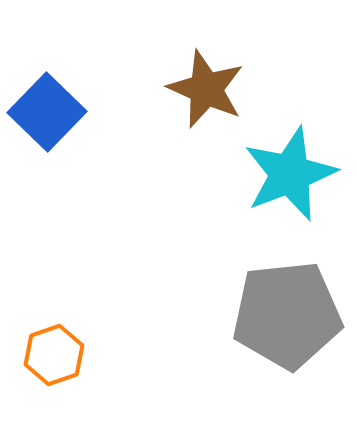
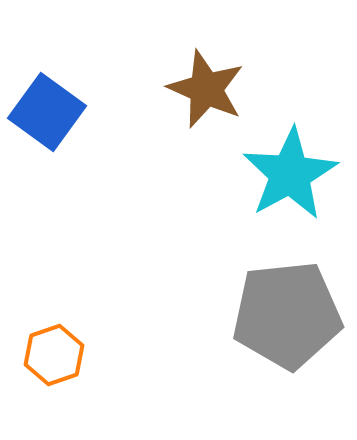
blue square: rotated 8 degrees counterclockwise
cyan star: rotated 8 degrees counterclockwise
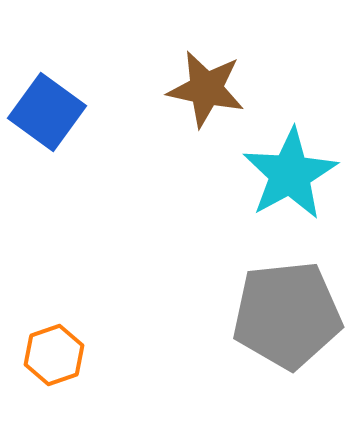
brown star: rotated 12 degrees counterclockwise
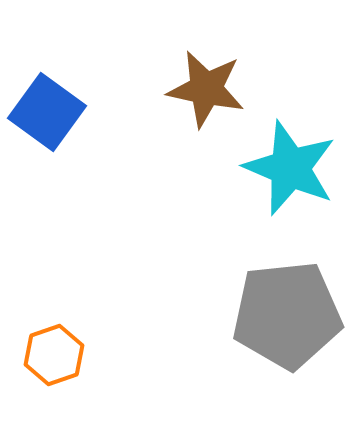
cyan star: moved 6 px up; rotated 20 degrees counterclockwise
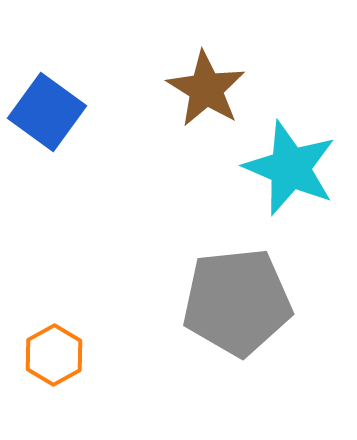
brown star: rotated 20 degrees clockwise
gray pentagon: moved 50 px left, 13 px up
orange hexagon: rotated 10 degrees counterclockwise
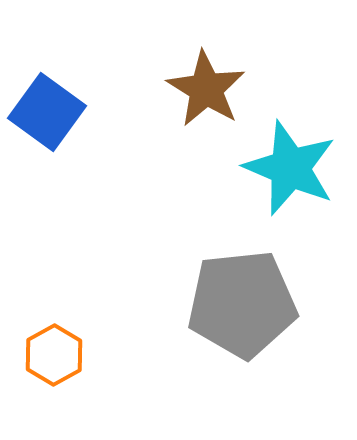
gray pentagon: moved 5 px right, 2 px down
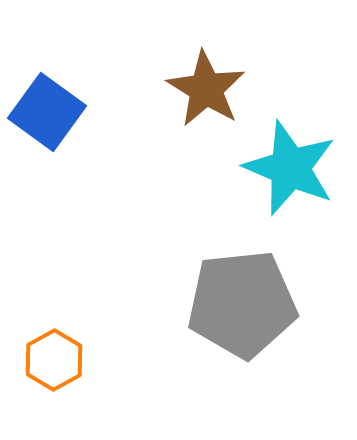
orange hexagon: moved 5 px down
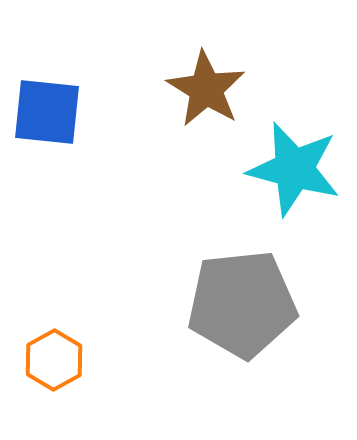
blue square: rotated 30 degrees counterclockwise
cyan star: moved 4 px right, 1 px down; rotated 8 degrees counterclockwise
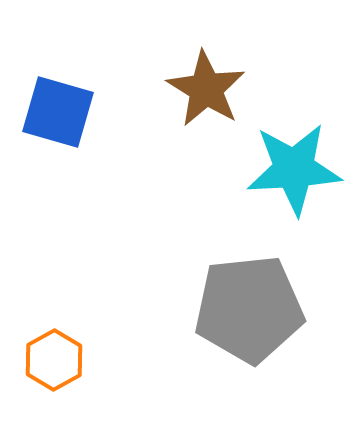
blue square: moved 11 px right; rotated 10 degrees clockwise
cyan star: rotated 18 degrees counterclockwise
gray pentagon: moved 7 px right, 5 px down
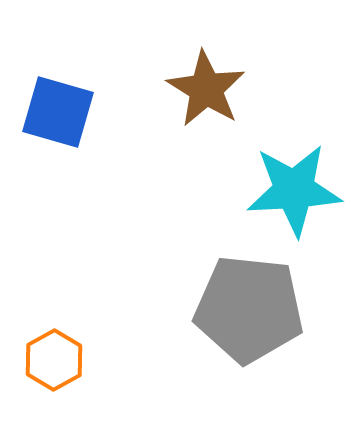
cyan star: moved 21 px down
gray pentagon: rotated 12 degrees clockwise
